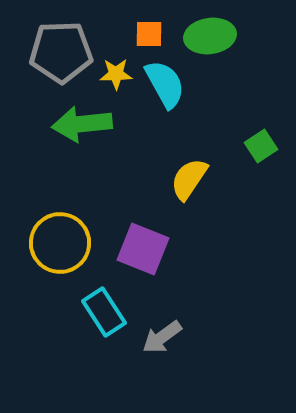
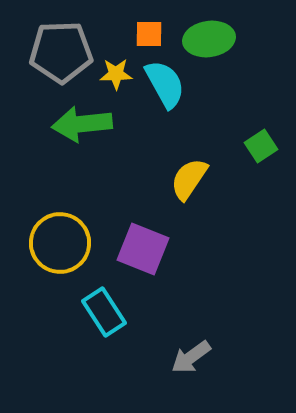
green ellipse: moved 1 px left, 3 px down
gray arrow: moved 29 px right, 20 px down
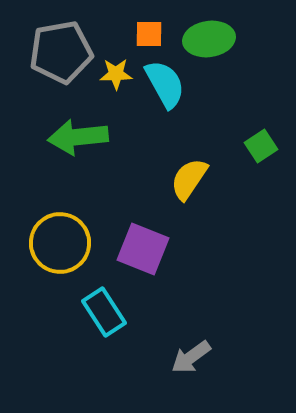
gray pentagon: rotated 8 degrees counterclockwise
green arrow: moved 4 px left, 13 px down
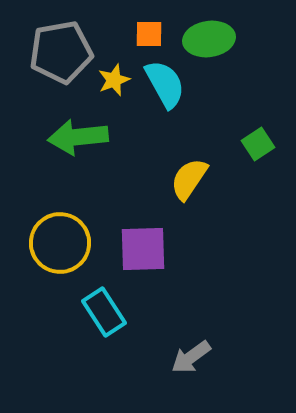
yellow star: moved 2 px left, 6 px down; rotated 20 degrees counterclockwise
green square: moved 3 px left, 2 px up
purple square: rotated 24 degrees counterclockwise
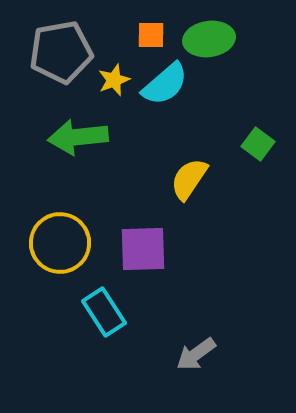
orange square: moved 2 px right, 1 px down
cyan semicircle: rotated 78 degrees clockwise
green square: rotated 20 degrees counterclockwise
gray arrow: moved 5 px right, 3 px up
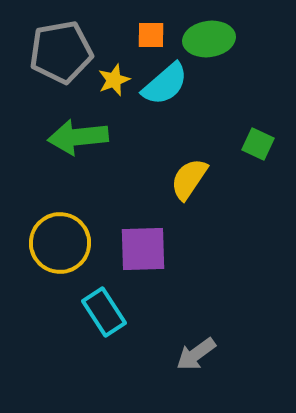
green square: rotated 12 degrees counterclockwise
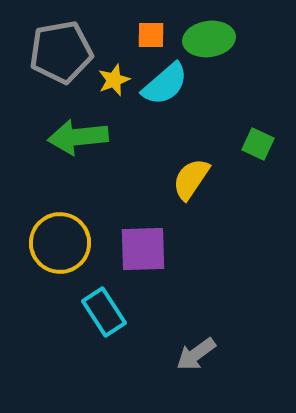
yellow semicircle: moved 2 px right
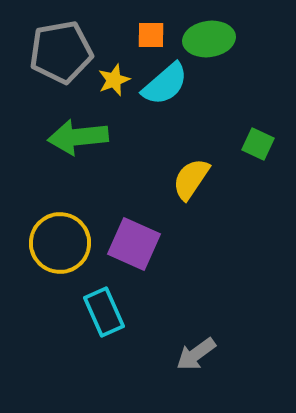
purple square: moved 9 px left, 5 px up; rotated 26 degrees clockwise
cyan rectangle: rotated 9 degrees clockwise
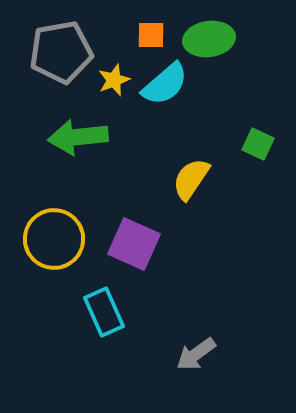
yellow circle: moved 6 px left, 4 px up
